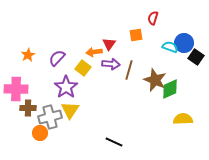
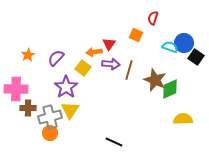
orange square: rotated 32 degrees clockwise
purple semicircle: moved 1 px left
orange circle: moved 10 px right
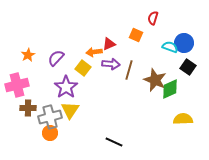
red triangle: rotated 32 degrees clockwise
black square: moved 8 px left, 10 px down
pink cross: moved 1 px right, 4 px up; rotated 15 degrees counterclockwise
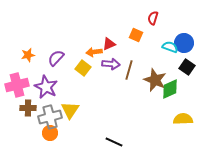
orange star: rotated 16 degrees clockwise
black square: moved 1 px left
purple star: moved 20 px left; rotated 10 degrees counterclockwise
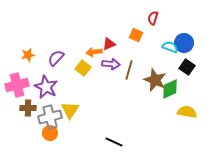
yellow semicircle: moved 4 px right, 7 px up; rotated 12 degrees clockwise
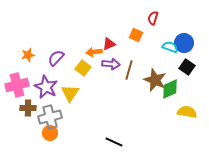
yellow triangle: moved 17 px up
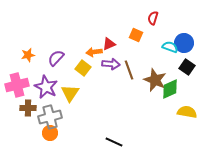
brown line: rotated 36 degrees counterclockwise
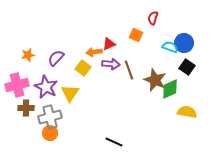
brown cross: moved 2 px left
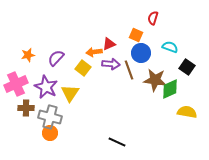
blue circle: moved 43 px left, 10 px down
brown star: rotated 15 degrees counterclockwise
pink cross: moved 1 px left, 1 px up; rotated 10 degrees counterclockwise
gray cross: rotated 30 degrees clockwise
black line: moved 3 px right
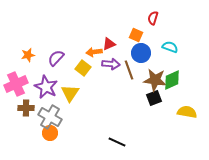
black square: moved 33 px left, 31 px down; rotated 35 degrees clockwise
green diamond: moved 2 px right, 9 px up
gray cross: rotated 15 degrees clockwise
